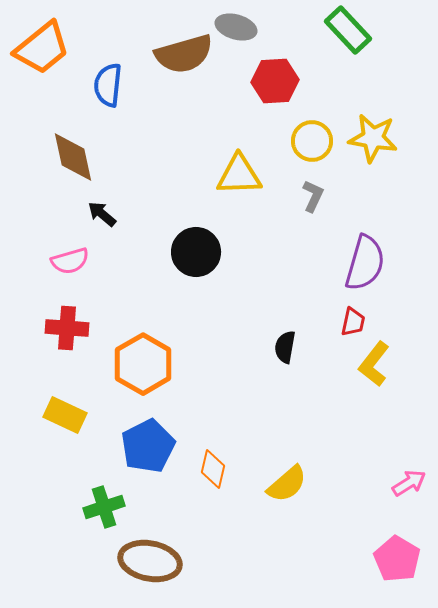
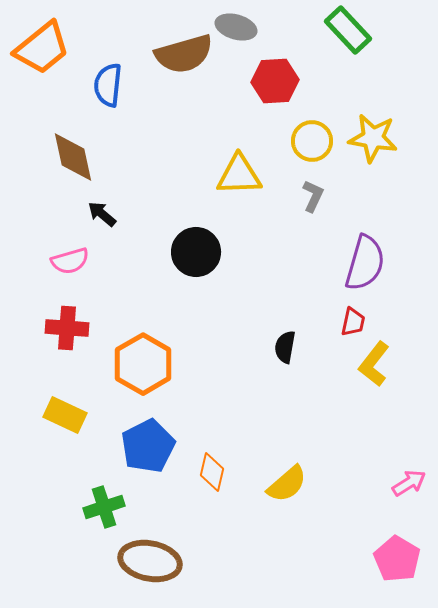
orange diamond: moved 1 px left, 3 px down
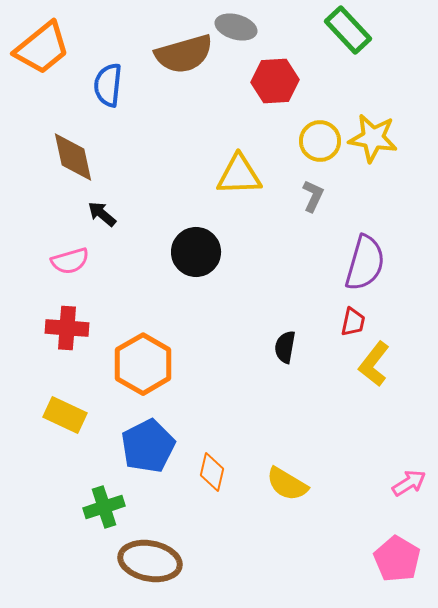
yellow circle: moved 8 px right
yellow semicircle: rotated 72 degrees clockwise
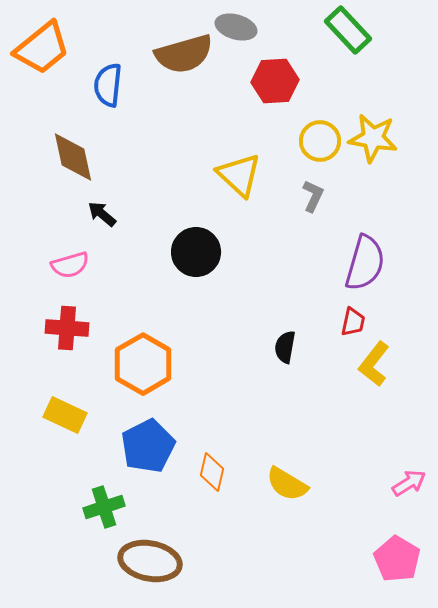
yellow triangle: rotated 45 degrees clockwise
pink semicircle: moved 4 px down
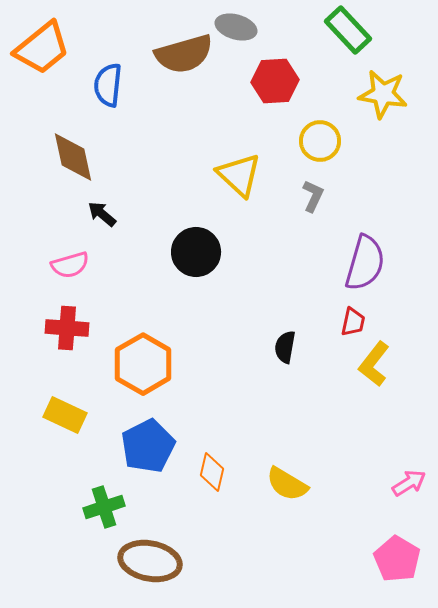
yellow star: moved 10 px right, 44 px up
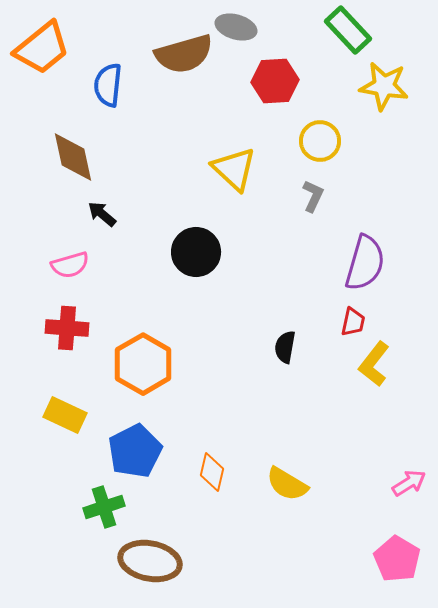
yellow star: moved 1 px right, 8 px up
yellow triangle: moved 5 px left, 6 px up
blue pentagon: moved 13 px left, 5 px down
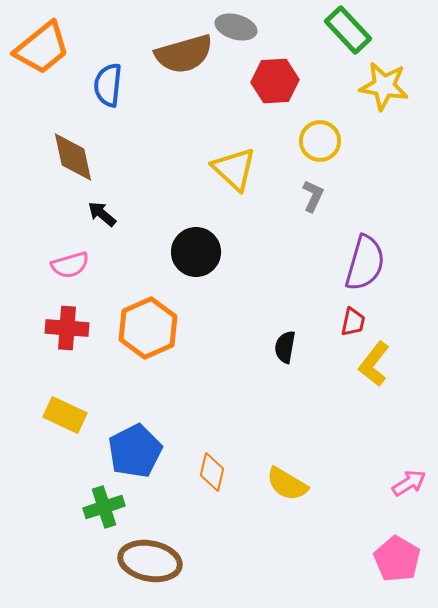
orange hexagon: moved 5 px right, 36 px up; rotated 6 degrees clockwise
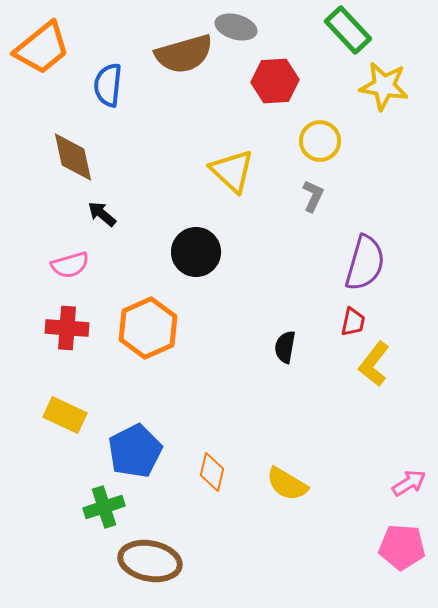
yellow triangle: moved 2 px left, 2 px down
pink pentagon: moved 5 px right, 12 px up; rotated 27 degrees counterclockwise
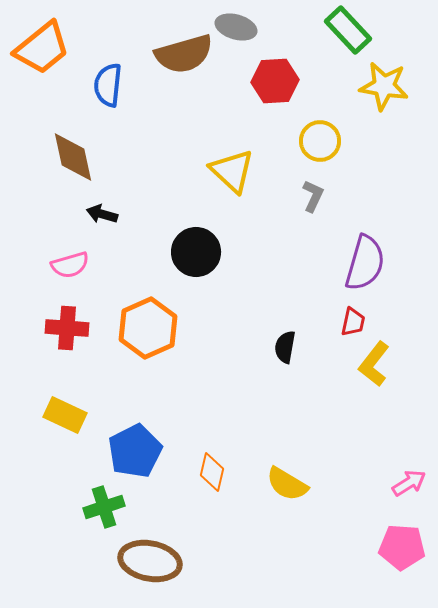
black arrow: rotated 24 degrees counterclockwise
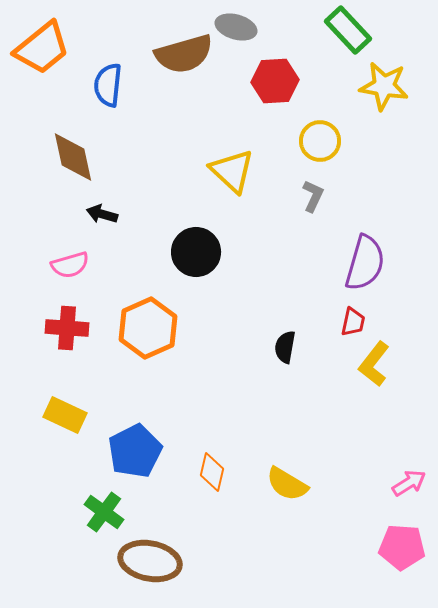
green cross: moved 5 px down; rotated 36 degrees counterclockwise
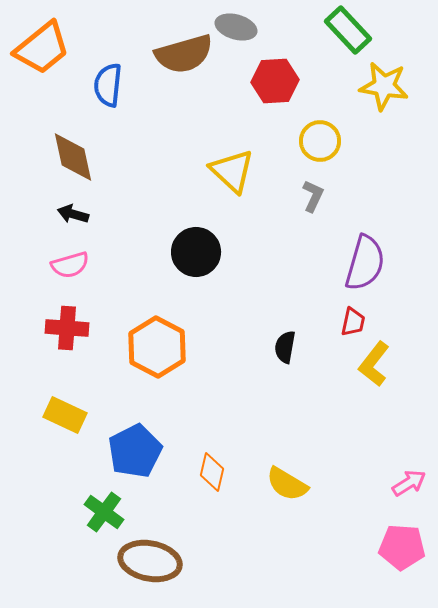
black arrow: moved 29 px left
orange hexagon: moved 9 px right, 19 px down; rotated 8 degrees counterclockwise
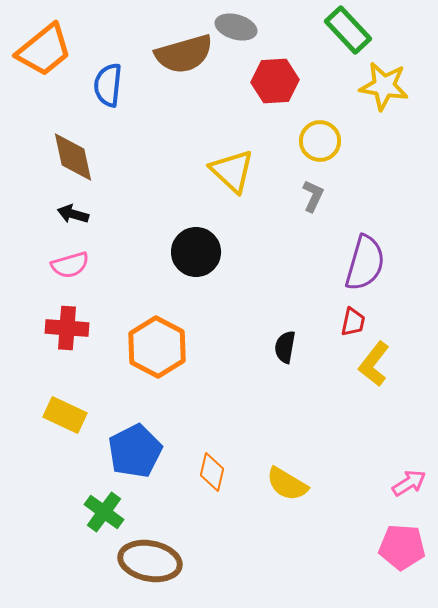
orange trapezoid: moved 2 px right, 2 px down
